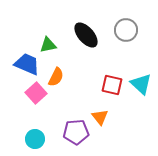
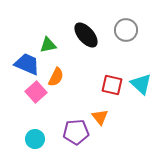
pink square: moved 1 px up
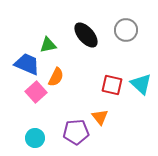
cyan circle: moved 1 px up
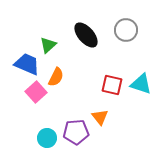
green triangle: rotated 30 degrees counterclockwise
cyan triangle: rotated 25 degrees counterclockwise
cyan circle: moved 12 px right
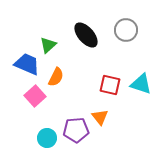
red square: moved 2 px left
pink square: moved 1 px left, 4 px down
purple pentagon: moved 2 px up
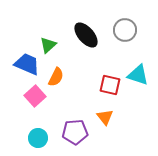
gray circle: moved 1 px left
cyan triangle: moved 3 px left, 9 px up
orange triangle: moved 5 px right
purple pentagon: moved 1 px left, 2 px down
cyan circle: moved 9 px left
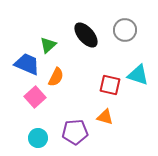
pink square: moved 1 px down
orange triangle: rotated 36 degrees counterclockwise
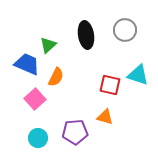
black ellipse: rotated 32 degrees clockwise
pink square: moved 2 px down
